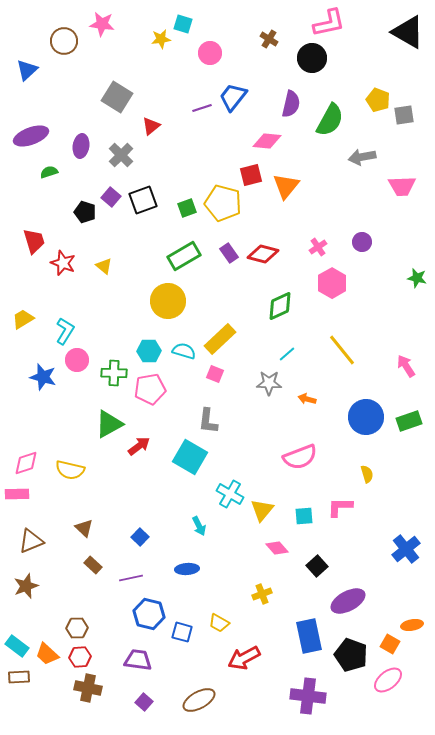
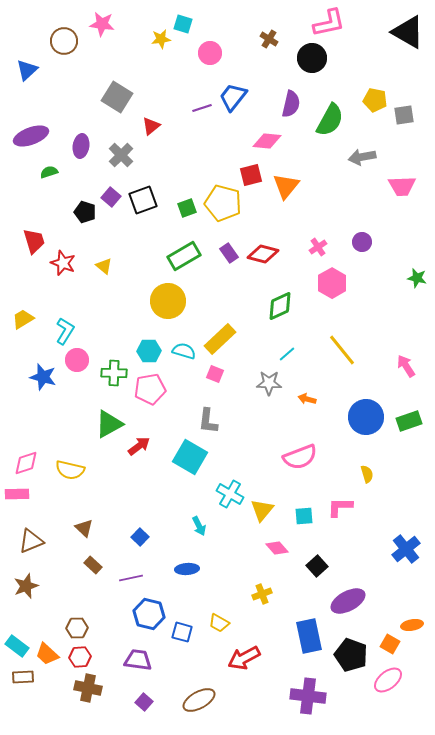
yellow pentagon at (378, 100): moved 3 px left; rotated 10 degrees counterclockwise
brown rectangle at (19, 677): moved 4 px right
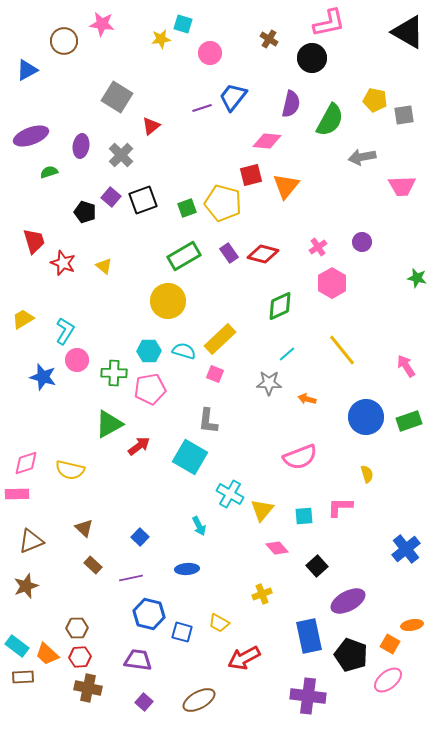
blue triangle at (27, 70): rotated 15 degrees clockwise
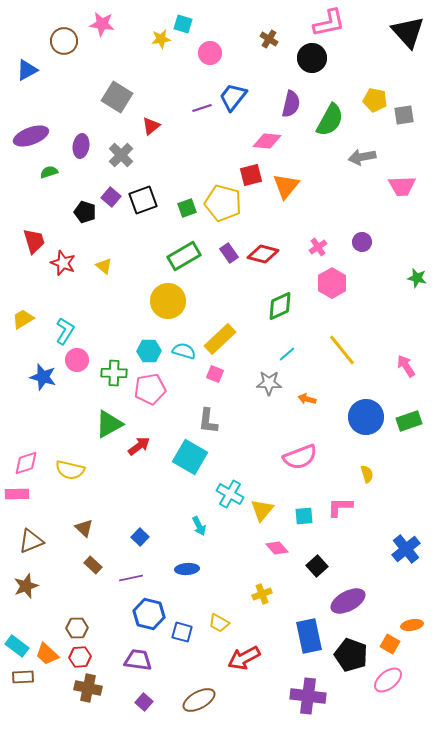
black triangle at (408, 32): rotated 18 degrees clockwise
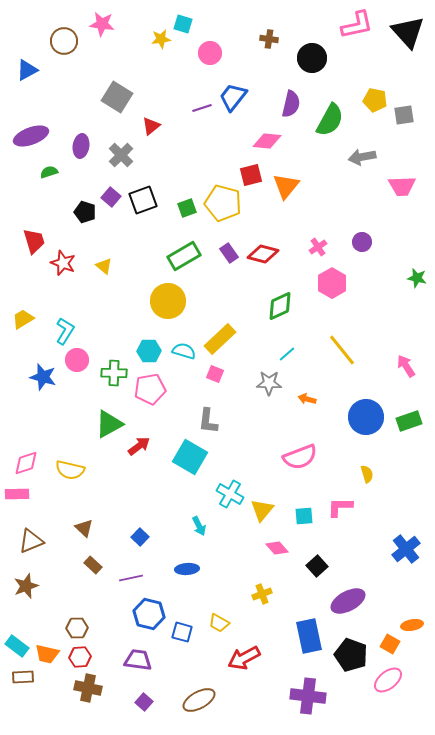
pink L-shape at (329, 23): moved 28 px right, 2 px down
brown cross at (269, 39): rotated 24 degrees counterclockwise
orange trapezoid at (47, 654): rotated 30 degrees counterclockwise
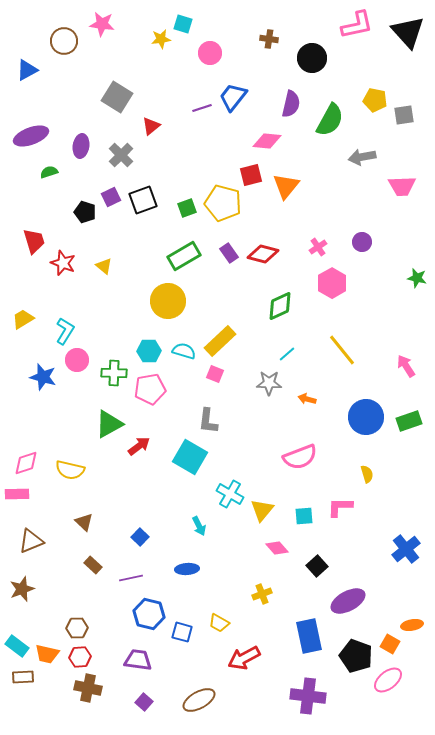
purple square at (111, 197): rotated 24 degrees clockwise
yellow rectangle at (220, 339): moved 2 px down
brown triangle at (84, 528): moved 6 px up
brown star at (26, 586): moved 4 px left, 3 px down
black pentagon at (351, 655): moved 5 px right, 1 px down
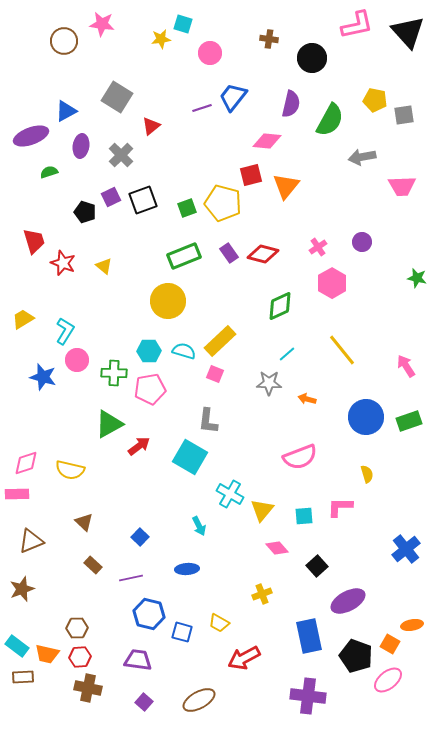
blue triangle at (27, 70): moved 39 px right, 41 px down
green rectangle at (184, 256): rotated 8 degrees clockwise
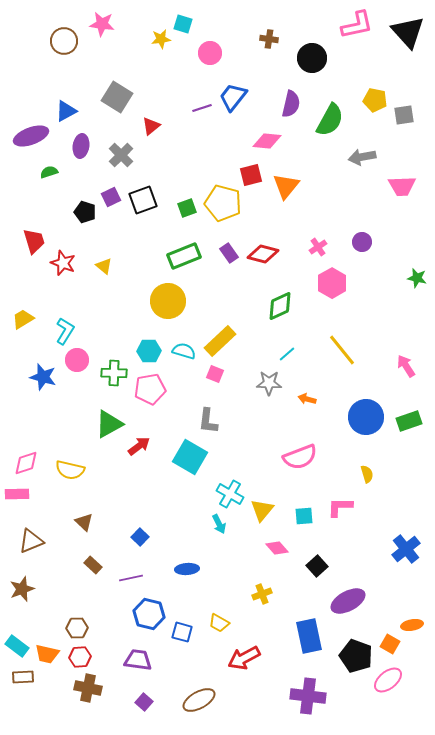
cyan arrow at (199, 526): moved 20 px right, 2 px up
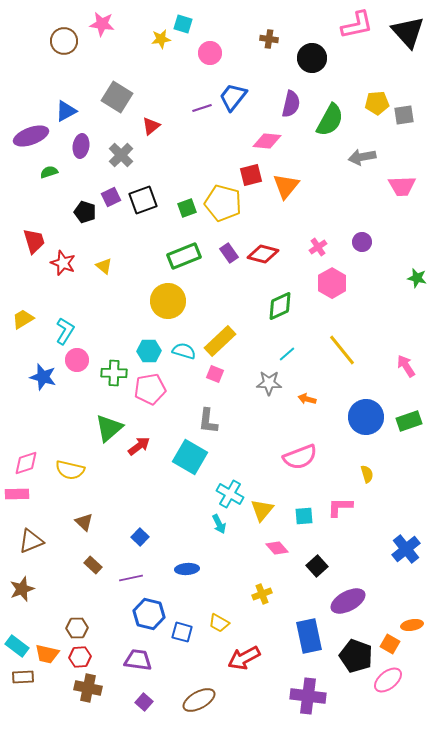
yellow pentagon at (375, 100): moved 2 px right, 3 px down; rotated 15 degrees counterclockwise
green triangle at (109, 424): moved 4 px down; rotated 12 degrees counterclockwise
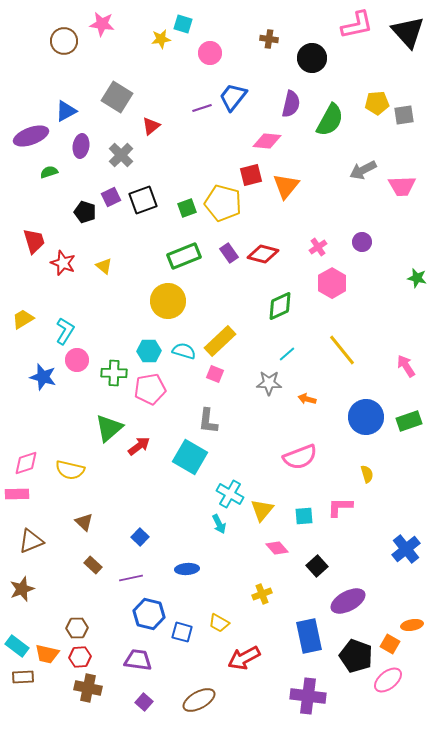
gray arrow at (362, 157): moved 1 px right, 13 px down; rotated 16 degrees counterclockwise
